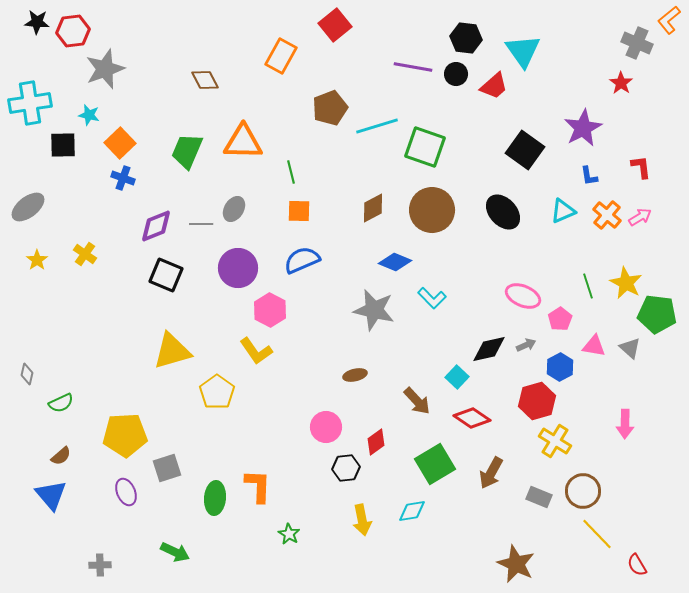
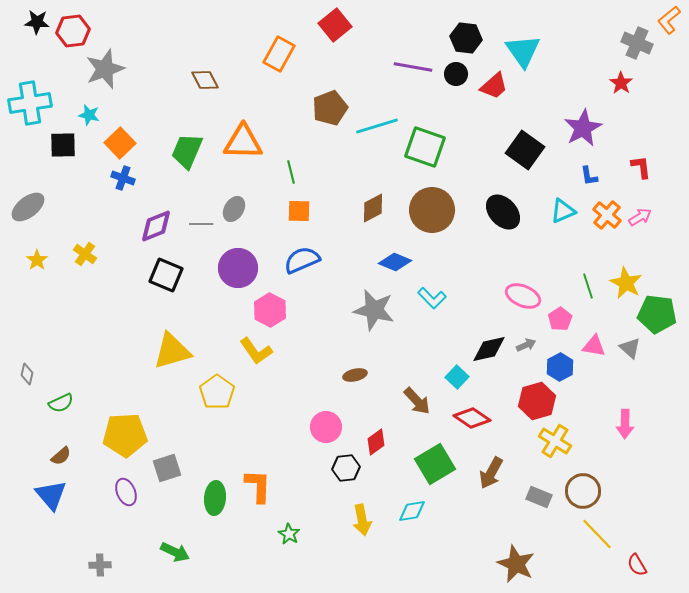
orange rectangle at (281, 56): moved 2 px left, 2 px up
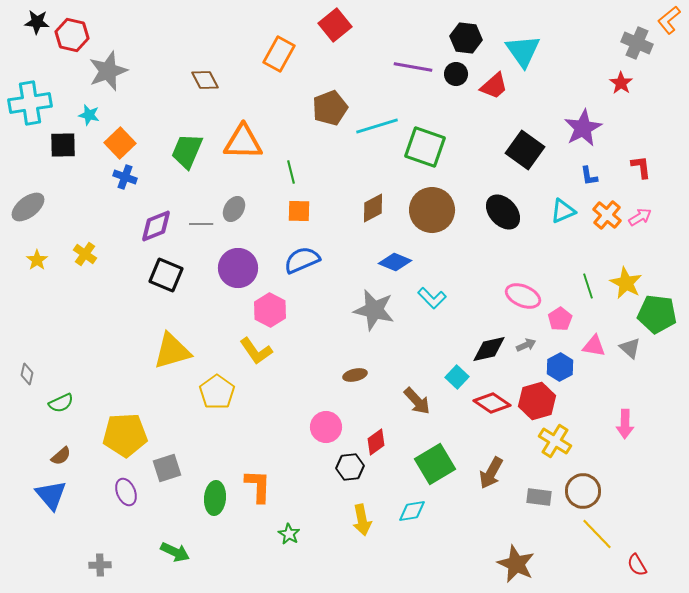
red hexagon at (73, 31): moved 1 px left, 4 px down; rotated 20 degrees clockwise
gray star at (105, 69): moved 3 px right, 2 px down
blue cross at (123, 178): moved 2 px right, 1 px up
red diamond at (472, 418): moved 20 px right, 15 px up
black hexagon at (346, 468): moved 4 px right, 1 px up
gray rectangle at (539, 497): rotated 15 degrees counterclockwise
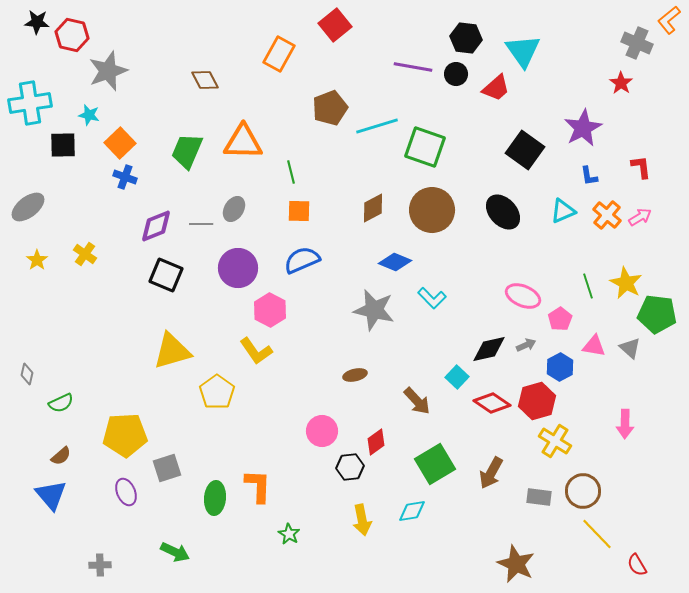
red trapezoid at (494, 86): moved 2 px right, 2 px down
pink circle at (326, 427): moved 4 px left, 4 px down
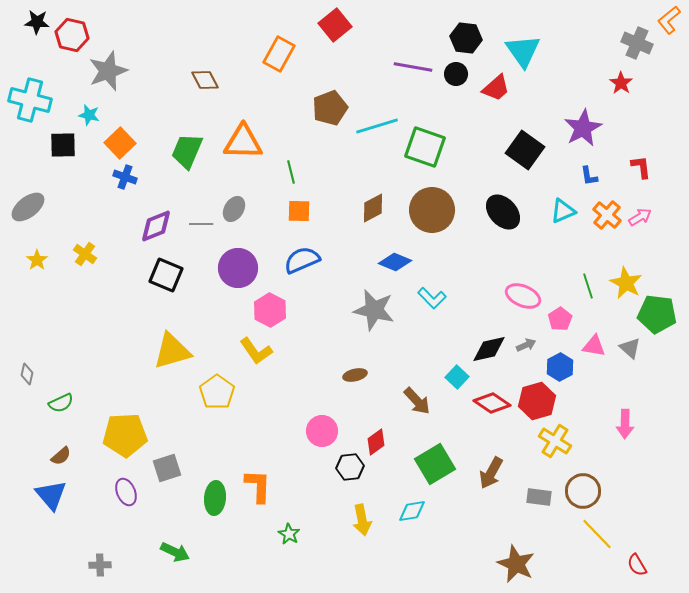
cyan cross at (30, 103): moved 3 px up; rotated 24 degrees clockwise
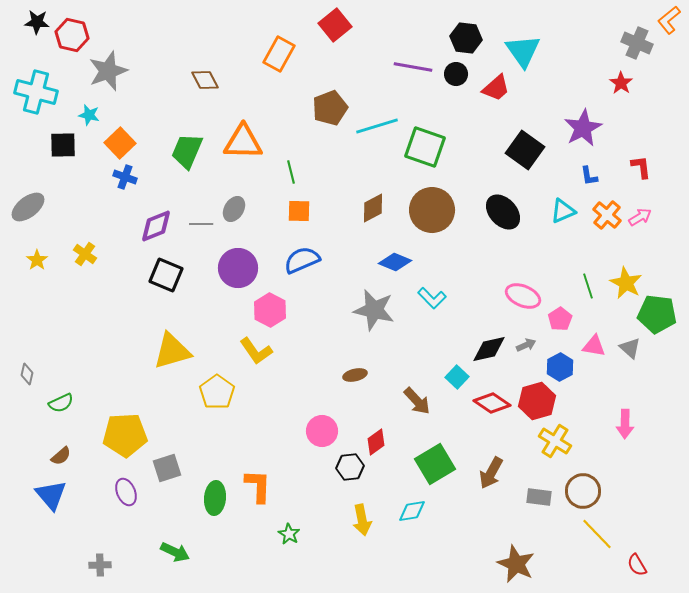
cyan cross at (30, 100): moved 6 px right, 8 px up
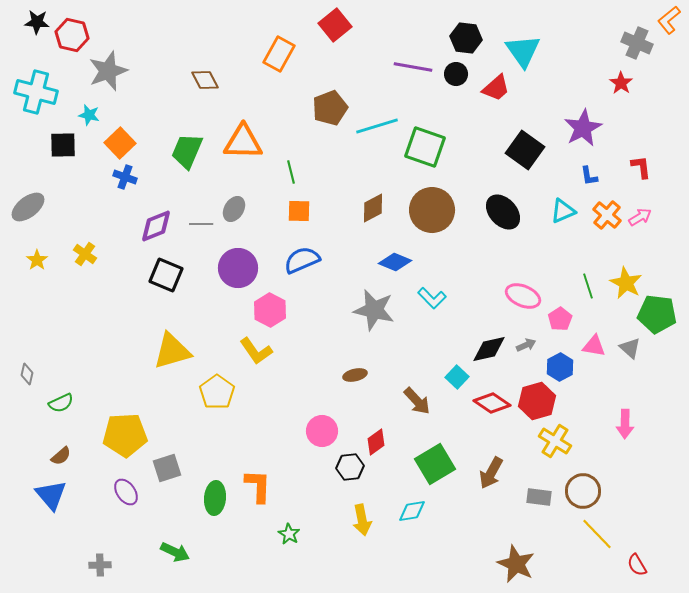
purple ellipse at (126, 492): rotated 12 degrees counterclockwise
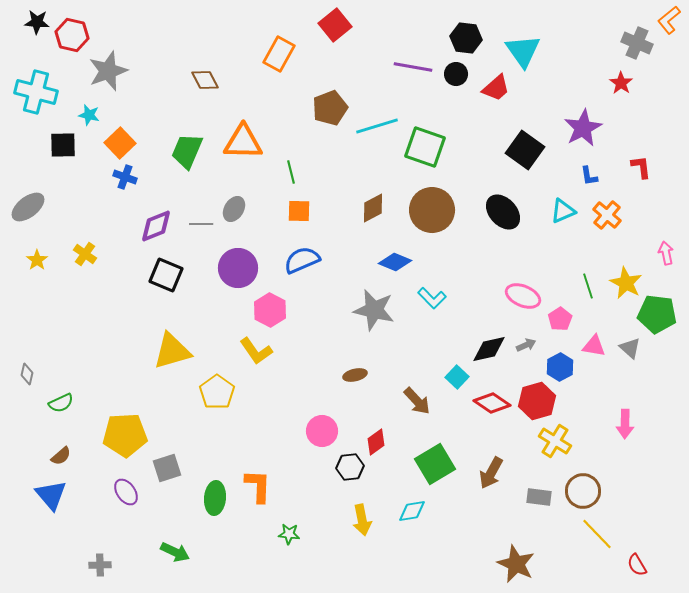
pink arrow at (640, 217): moved 26 px right, 36 px down; rotated 70 degrees counterclockwise
green star at (289, 534): rotated 25 degrees counterclockwise
